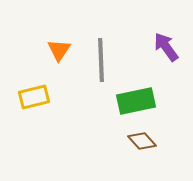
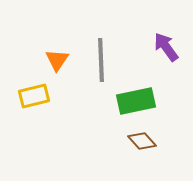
orange triangle: moved 2 px left, 10 px down
yellow rectangle: moved 1 px up
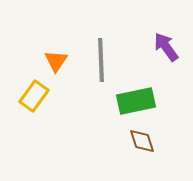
orange triangle: moved 1 px left, 1 px down
yellow rectangle: rotated 40 degrees counterclockwise
brown diamond: rotated 24 degrees clockwise
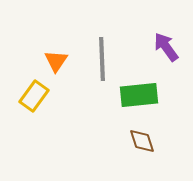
gray line: moved 1 px right, 1 px up
green rectangle: moved 3 px right, 6 px up; rotated 6 degrees clockwise
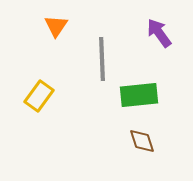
purple arrow: moved 7 px left, 14 px up
orange triangle: moved 35 px up
yellow rectangle: moved 5 px right
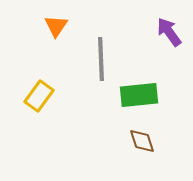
purple arrow: moved 10 px right, 1 px up
gray line: moved 1 px left
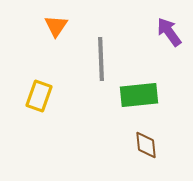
yellow rectangle: rotated 16 degrees counterclockwise
brown diamond: moved 4 px right, 4 px down; rotated 12 degrees clockwise
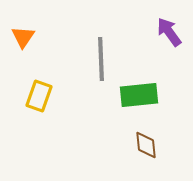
orange triangle: moved 33 px left, 11 px down
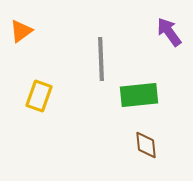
orange triangle: moved 2 px left, 6 px up; rotated 20 degrees clockwise
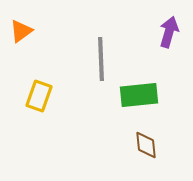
purple arrow: rotated 52 degrees clockwise
